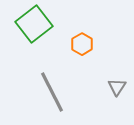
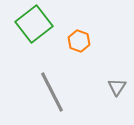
orange hexagon: moved 3 px left, 3 px up; rotated 10 degrees counterclockwise
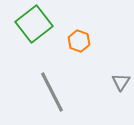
gray triangle: moved 4 px right, 5 px up
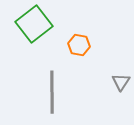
orange hexagon: moved 4 px down; rotated 10 degrees counterclockwise
gray line: rotated 27 degrees clockwise
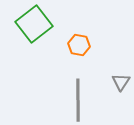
gray line: moved 26 px right, 8 px down
